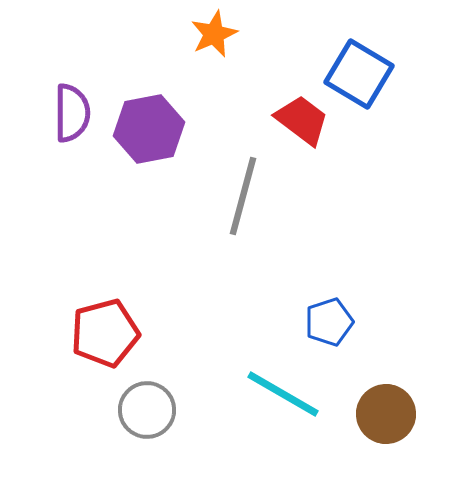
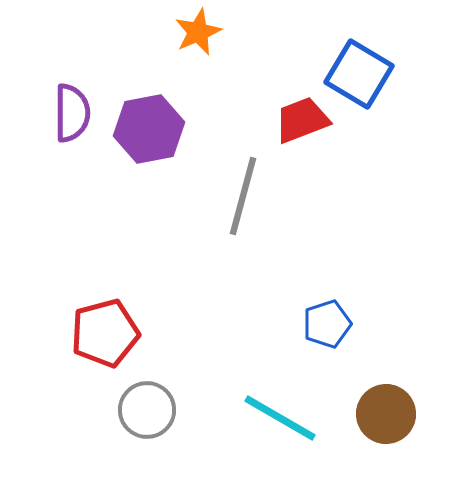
orange star: moved 16 px left, 2 px up
red trapezoid: rotated 58 degrees counterclockwise
blue pentagon: moved 2 px left, 2 px down
cyan line: moved 3 px left, 24 px down
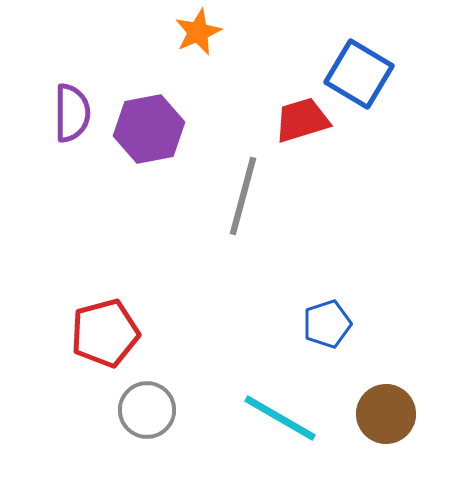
red trapezoid: rotated 4 degrees clockwise
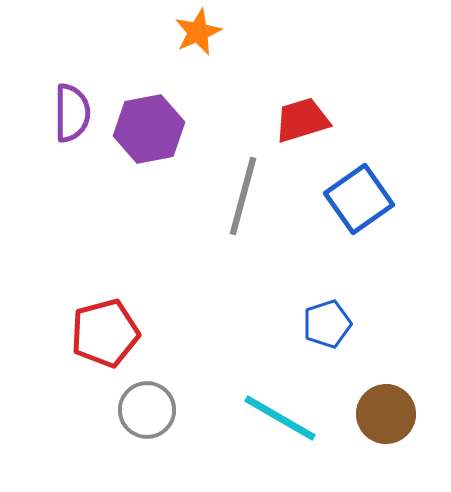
blue square: moved 125 px down; rotated 24 degrees clockwise
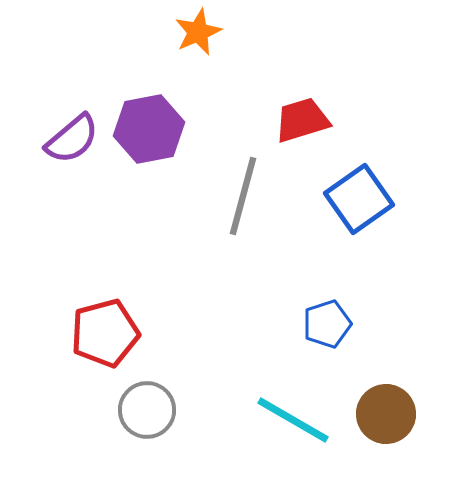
purple semicircle: moved 26 px down; rotated 50 degrees clockwise
cyan line: moved 13 px right, 2 px down
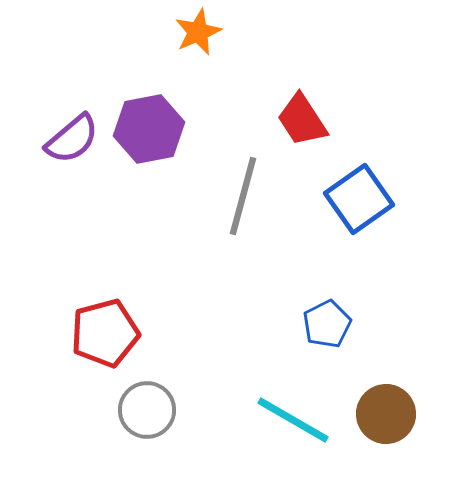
red trapezoid: rotated 106 degrees counterclockwise
blue pentagon: rotated 9 degrees counterclockwise
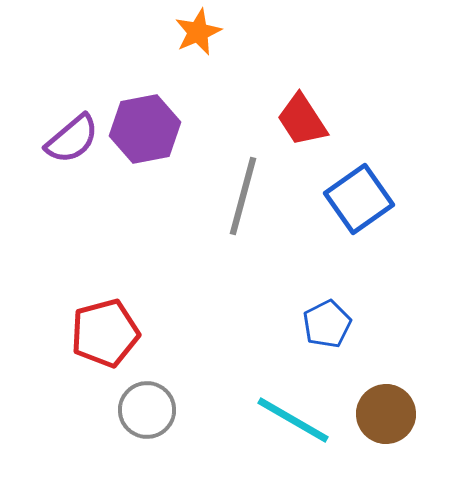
purple hexagon: moved 4 px left
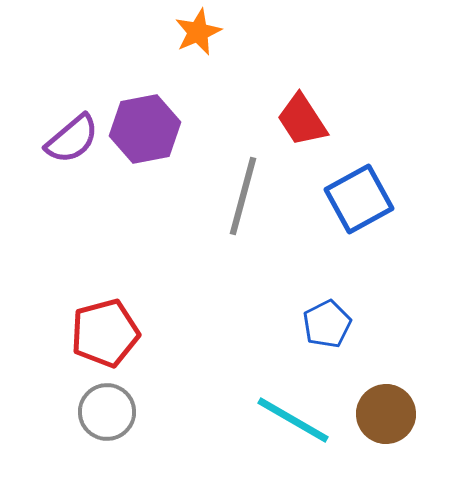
blue square: rotated 6 degrees clockwise
gray circle: moved 40 px left, 2 px down
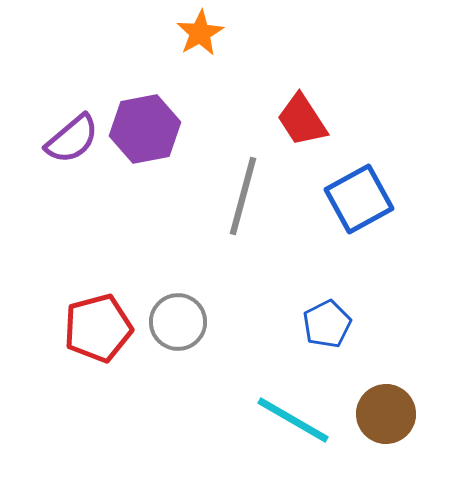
orange star: moved 2 px right, 1 px down; rotated 6 degrees counterclockwise
red pentagon: moved 7 px left, 5 px up
gray circle: moved 71 px right, 90 px up
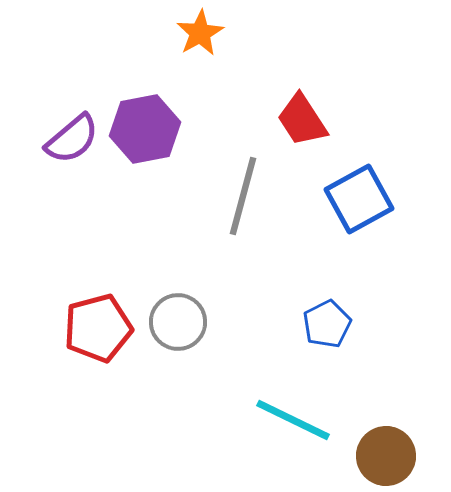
brown circle: moved 42 px down
cyan line: rotated 4 degrees counterclockwise
